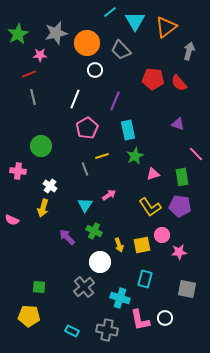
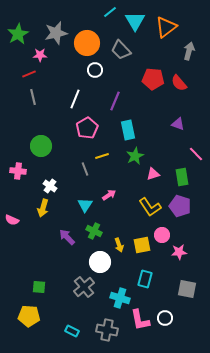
purple pentagon at (180, 206): rotated 10 degrees clockwise
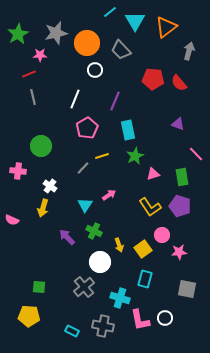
gray line at (85, 169): moved 2 px left, 1 px up; rotated 64 degrees clockwise
yellow square at (142, 245): moved 1 px right, 4 px down; rotated 24 degrees counterclockwise
gray cross at (107, 330): moved 4 px left, 4 px up
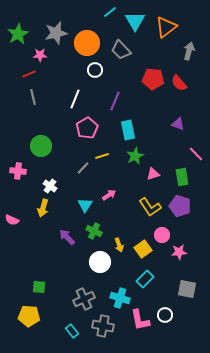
cyan rectangle at (145, 279): rotated 30 degrees clockwise
gray cross at (84, 287): moved 12 px down; rotated 15 degrees clockwise
white circle at (165, 318): moved 3 px up
cyan rectangle at (72, 331): rotated 24 degrees clockwise
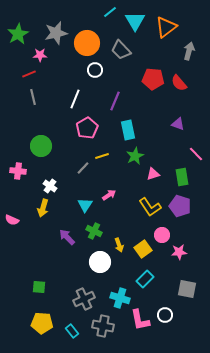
yellow pentagon at (29, 316): moved 13 px right, 7 px down
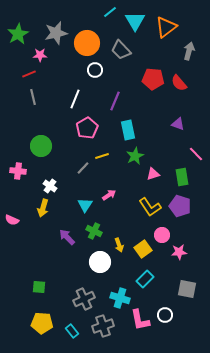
gray cross at (103, 326): rotated 30 degrees counterclockwise
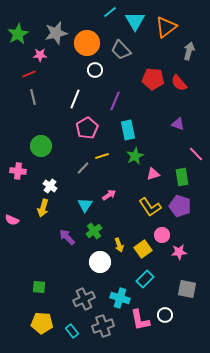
green cross at (94, 231): rotated 28 degrees clockwise
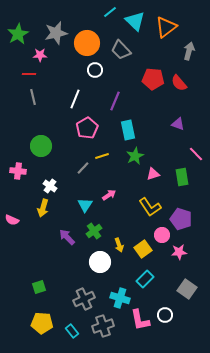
cyan triangle at (135, 21): rotated 15 degrees counterclockwise
red line at (29, 74): rotated 24 degrees clockwise
purple pentagon at (180, 206): moved 1 px right, 13 px down
green square at (39, 287): rotated 24 degrees counterclockwise
gray square at (187, 289): rotated 24 degrees clockwise
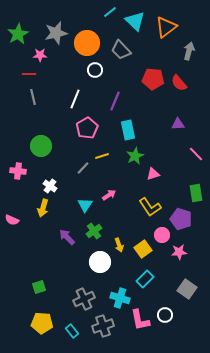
purple triangle at (178, 124): rotated 24 degrees counterclockwise
green rectangle at (182, 177): moved 14 px right, 16 px down
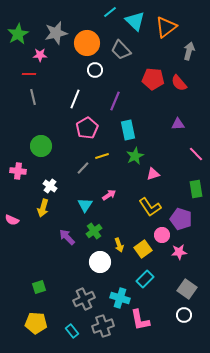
green rectangle at (196, 193): moved 4 px up
white circle at (165, 315): moved 19 px right
yellow pentagon at (42, 323): moved 6 px left
